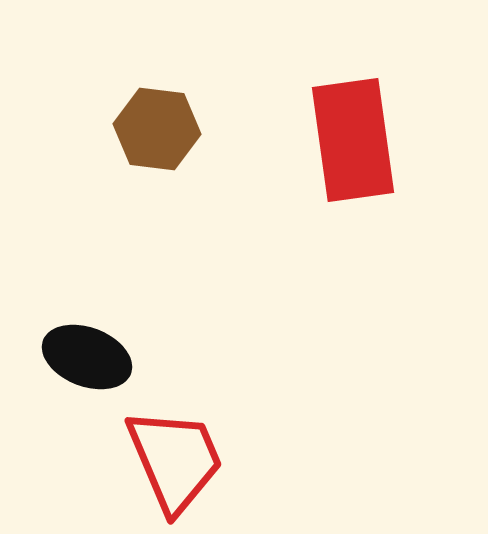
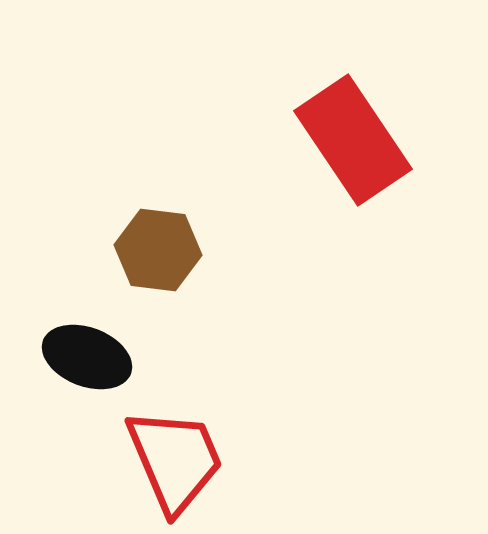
brown hexagon: moved 1 px right, 121 px down
red rectangle: rotated 26 degrees counterclockwise
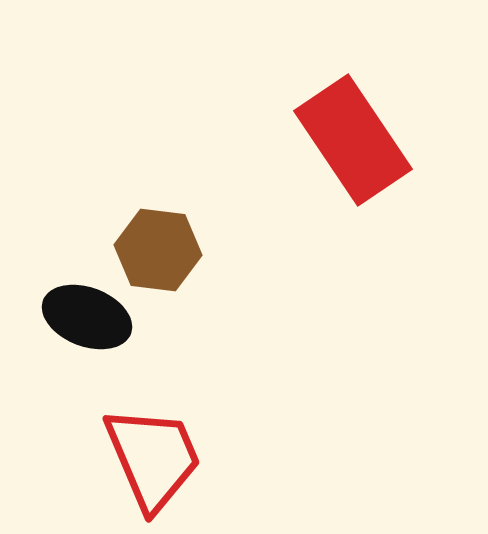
black ellipse: moved 40 px up
red trapezoid: moved 22 px left, 2 px up
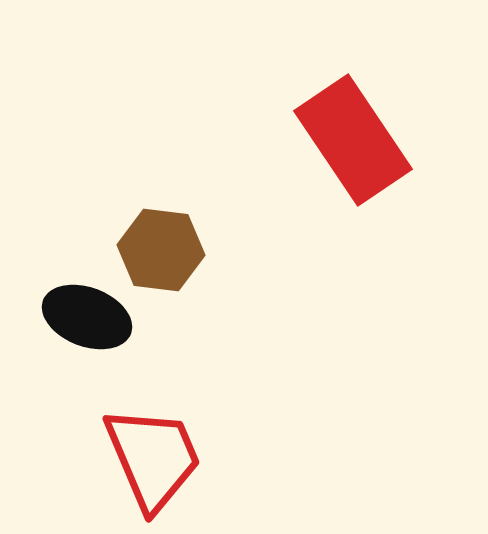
brown hexagon: moved 3 px right
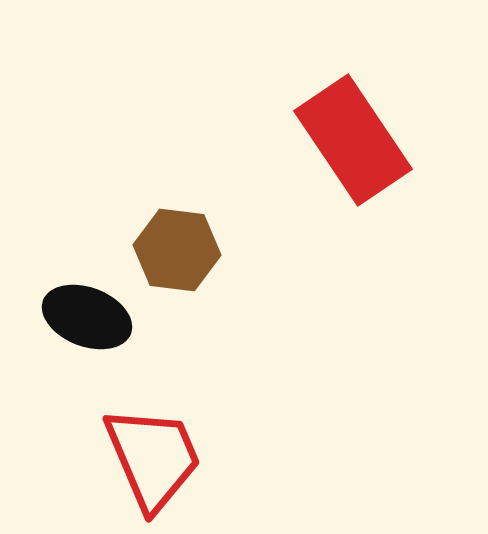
brown hexagon: moved 16 px right
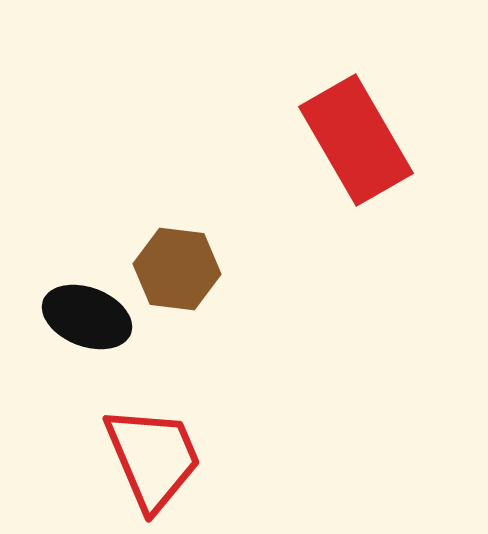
red rectangle: moved 3 px right; rotated 4 degrees clockwise
brown hexagon: moved 19 px down
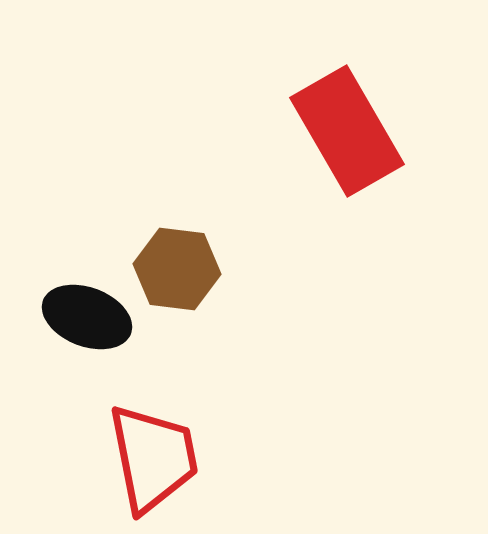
red rectangle: moved 9 px left, 9 px up
red trapezoid: rotated 12 degrees clockwise
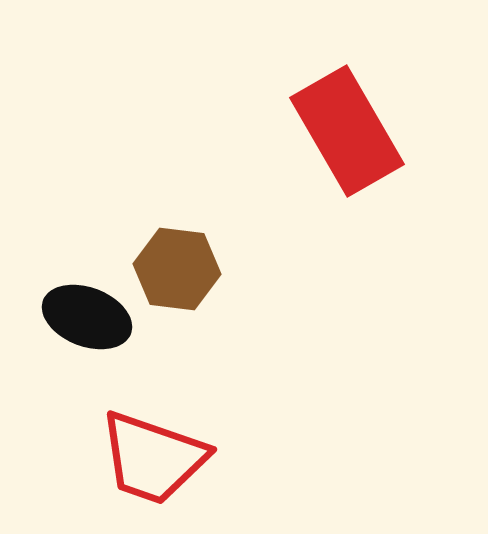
red trapezoid: rotated 120 degrees clockwise
